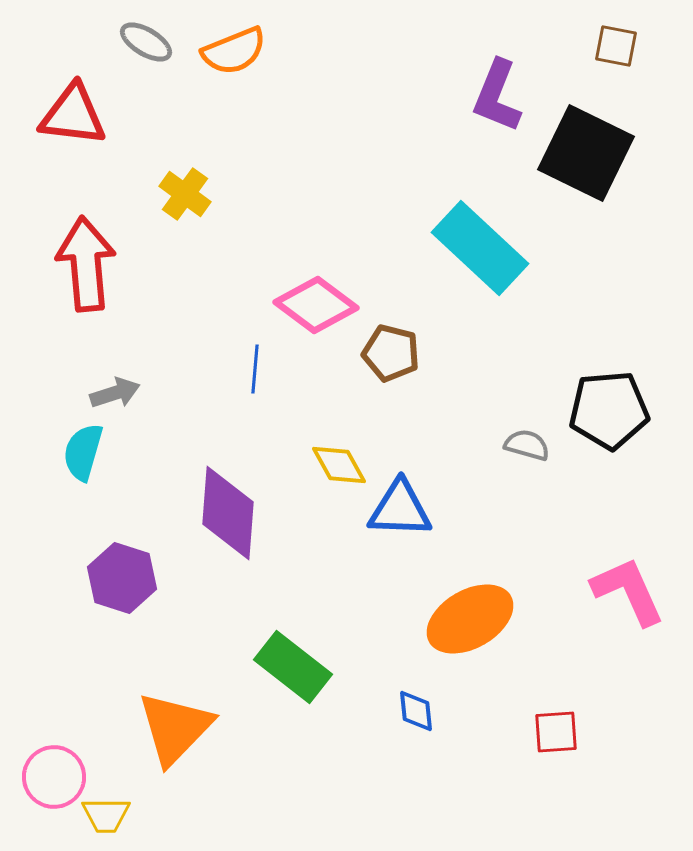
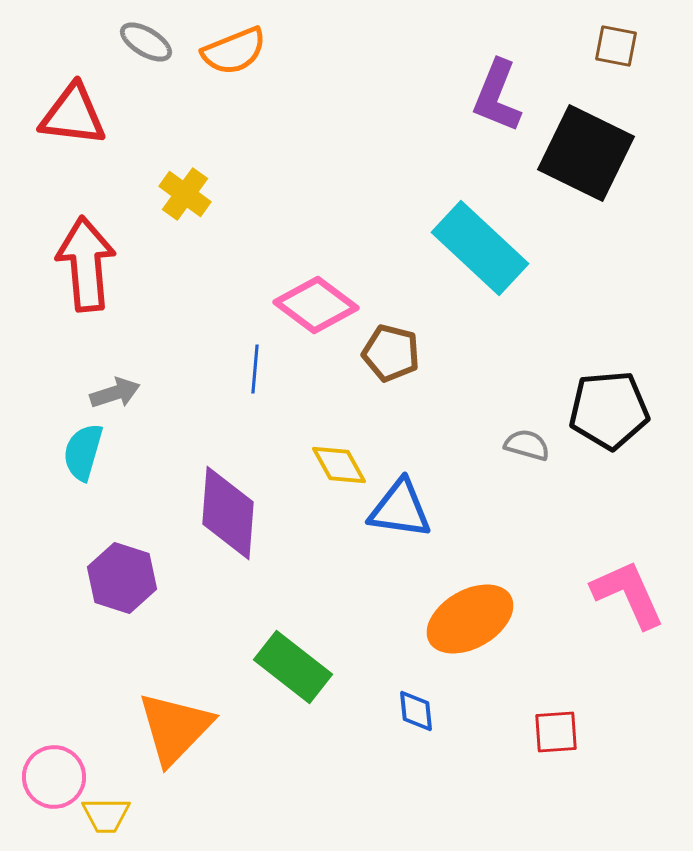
blue triangle: rotated 6 degrees clockwise
pink L-shape: moved 3 px down
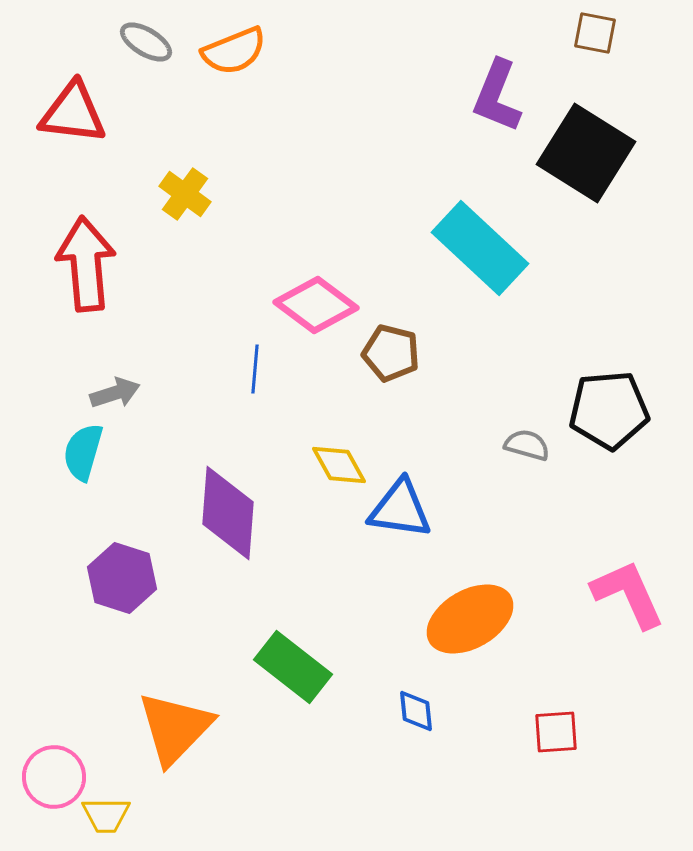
brown square: moved 21 px left, 13 px up
red triangle: moved 2 px up
black square: rotated 6 degrees clockwise
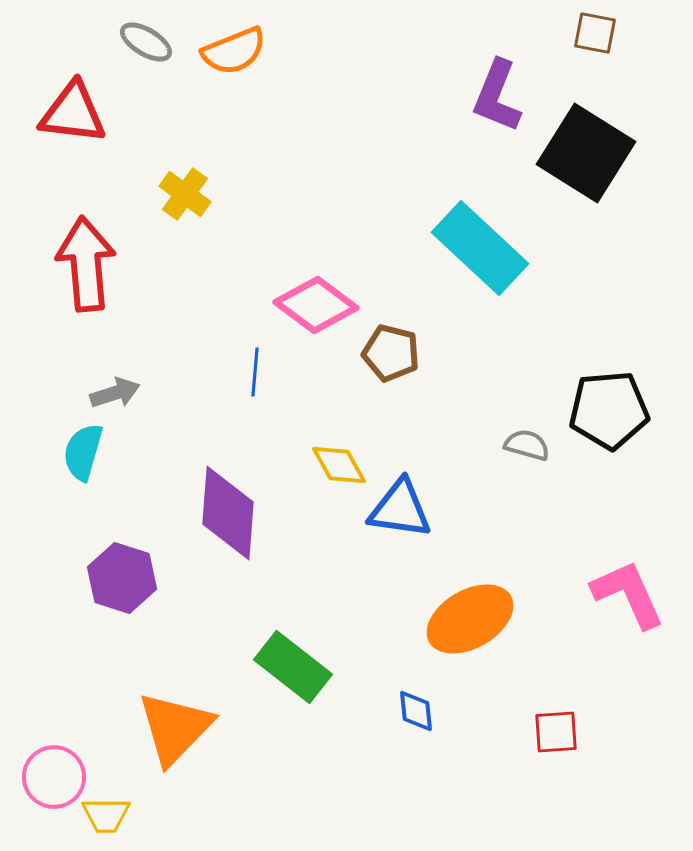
blue line: moved 3 px down
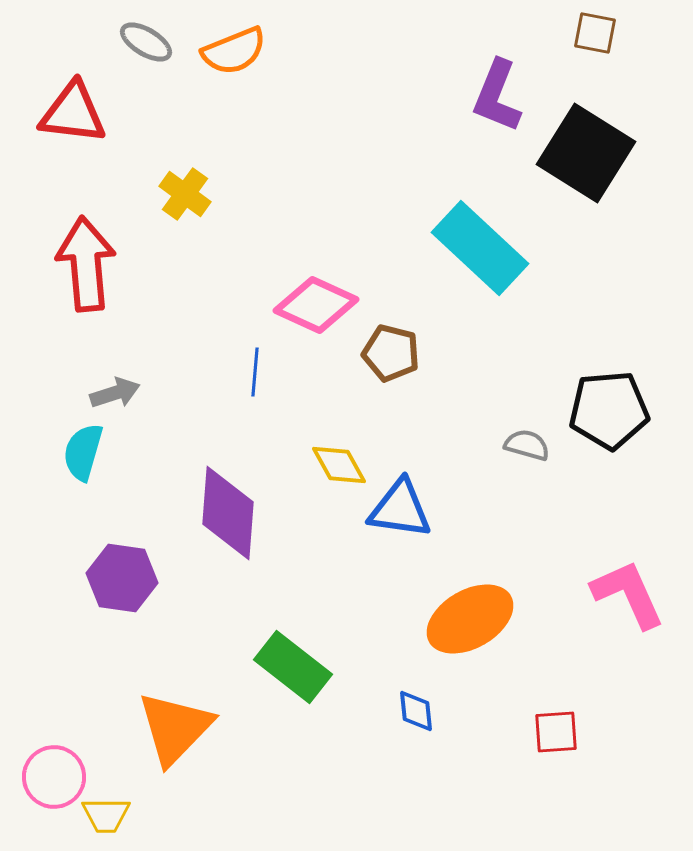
pink diamond: rotated 12 degrees counterclockwise
purple hexagon: rotated 10 degrees counterclockwise
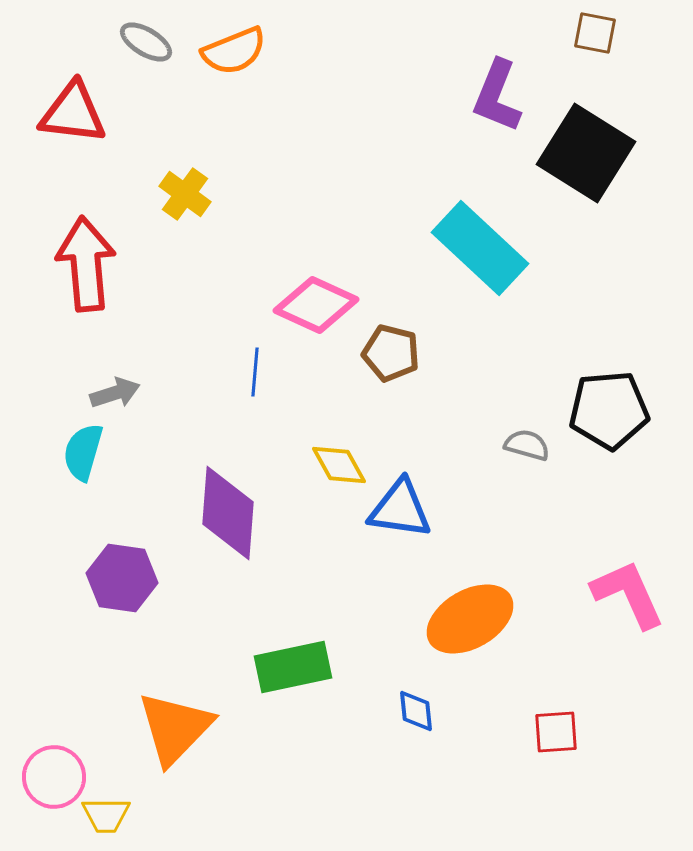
green rectangle: rotated 50 degrees counterclockwise
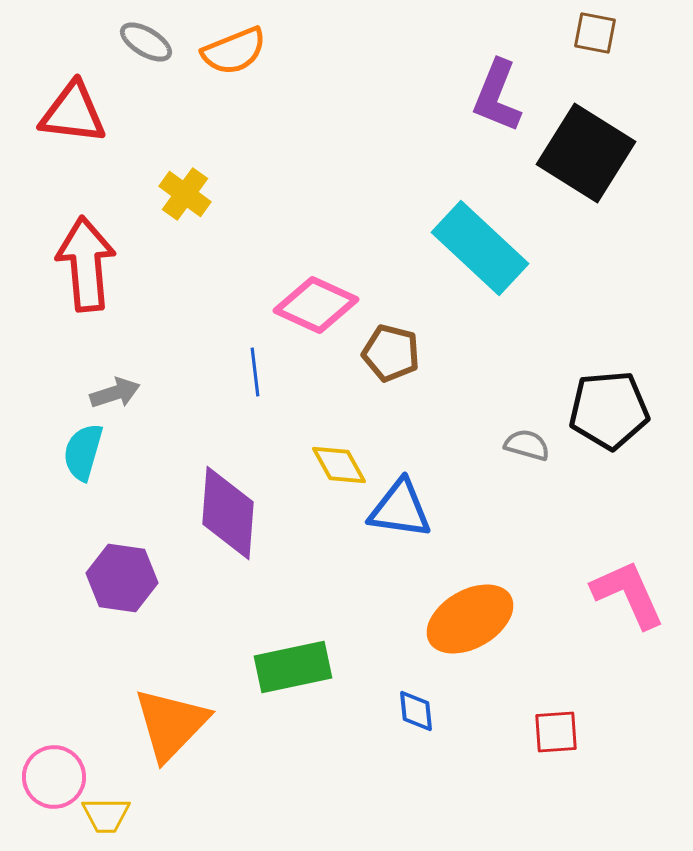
blue line: rotated 12 degrees counterclockwise
orange triangle: moved 4 px left, 4 px up
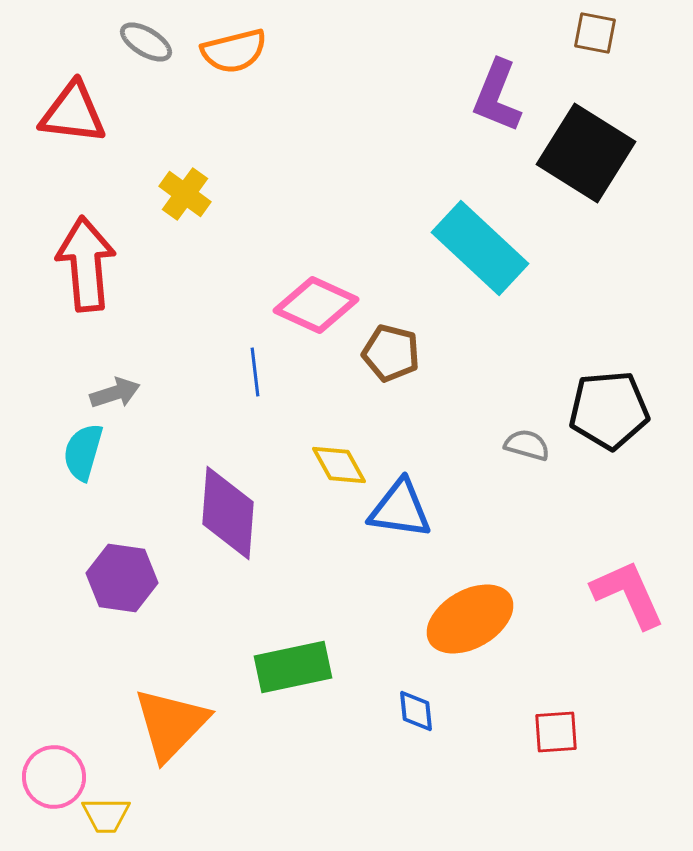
orange semicircle: rotated 8 degrees clockwise
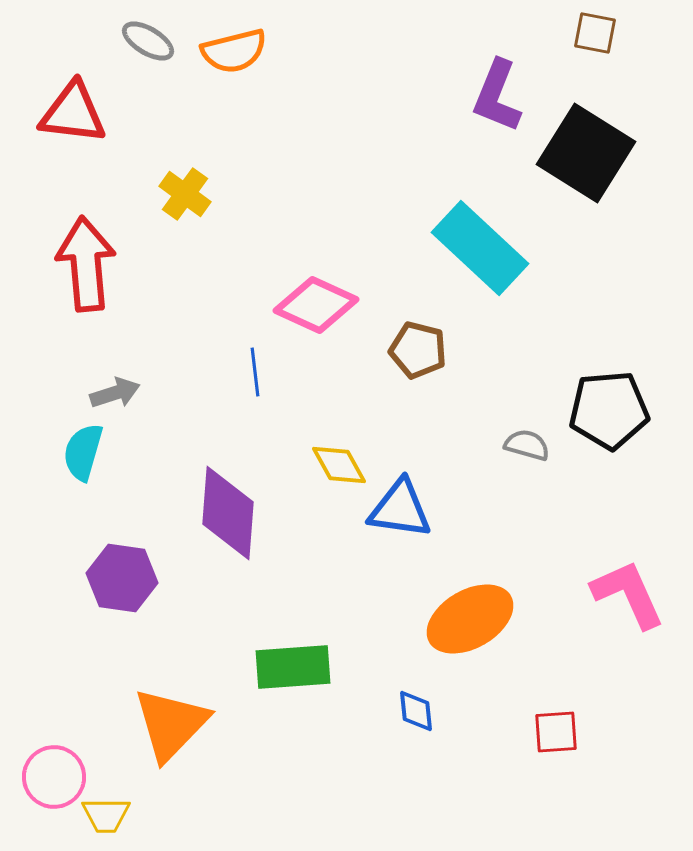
gray ellipse: moved 2 px right, 1 px up
brown pentagon: moved 27 px right, 3 px up
green rectangle: rotated 8 degrees clockwise
